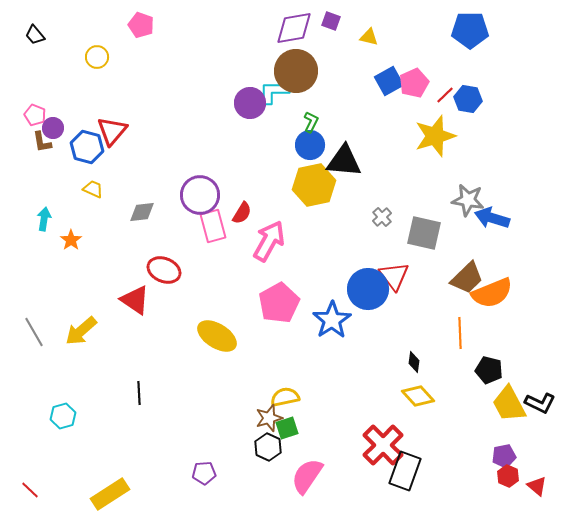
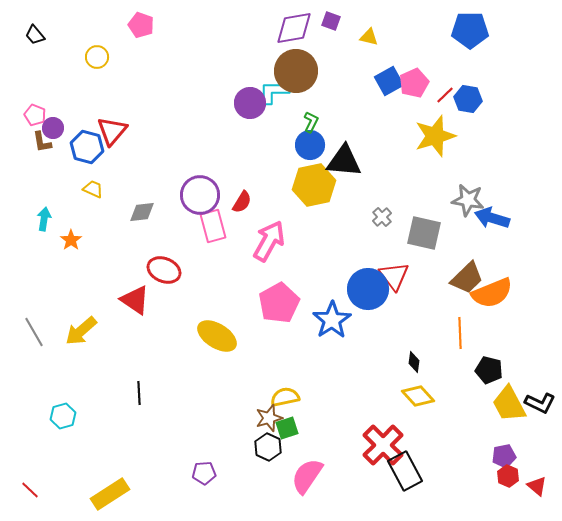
red semicircle at (242, 213): moved 11 px up
black rectangle at (405, 471): rotated 48 degrees counterclockwise
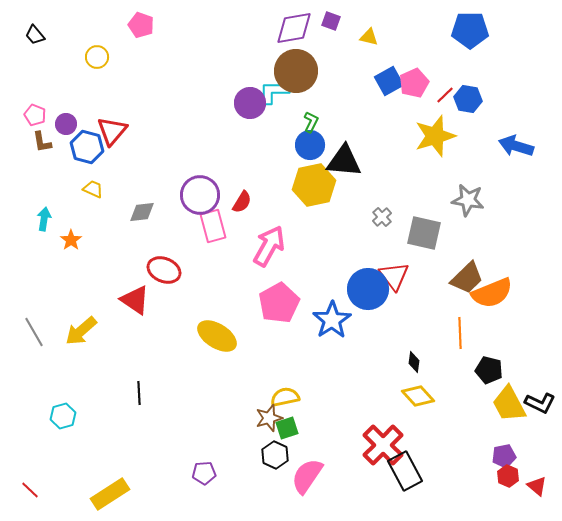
purple circle at (53, 128): moved 13 px right, 4 px up
blue arrow at (492, 218): moved 24 px right, 72 px up
pink arrow at (269, 241): moved 5 px down
black hexagon at (268, 447): moved 7 px right, 8 px down
